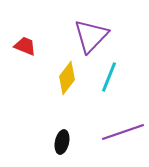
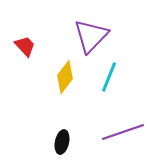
red trapezoid: rotated 25 degrees clockwise
yellow diamond: moved 2 px left, 1 px up
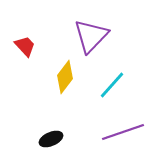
cyan line: moved 3 px right, 8 px down; rotated 20 degrees clockwise
black ellipse: moved 11 px left, 3 px up; rotated 55 degrees clockwise
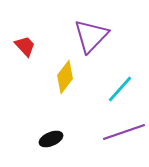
cyan line: moved 8 px right, 4 px down
purple line: moved 1 px right
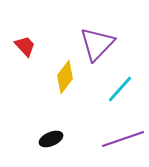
purple triangle: moved 6 px right, 8 px down
purple line: moved 1 px left, 7 px down
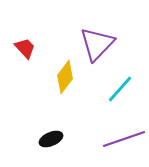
red trapezoid: moved 2 px down
purple line: moved 1 px right
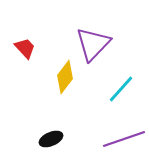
purple triangle: moved 4 px left
cyan line: moved 1 px right
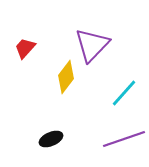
purple triangle: moved 1 px left, 1 px down
red trapezoid: rotated 95 degrees counterclockwise
yellow diamond: moved 1 px right
cyan line: moved 3 px right, 4 px down
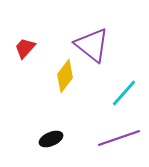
purple triangle: rotated 36 degrees counterclockwise
yellow diamond: moved 1 px left, 1 px up
purple line: moved 5 px left, 1 px up
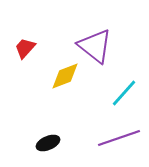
purple triangle: moved 3 px right, 1 px down
yellow diamond: rotated 32 degrees clockwise
black ellipse: moved 3 px left, 4 px down
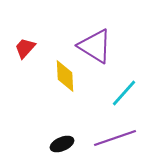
purple triangle: rotated 6 degrees counterclockwise
yellow diamond: rotated 72 degrees counterclockwise
purple line: moved 4 px left
black ellipse: moved 14 px right, 1 px down
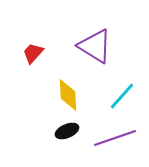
red trapezoid: moved 8 px right, 5 px down
yellow diamond: moved 3 px right, 19 px down
cyan line: moved 2 px left, 3 px down
black ellipse: moved 5 px right, 13 px up
